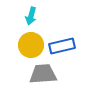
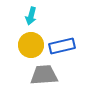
gray trapezoid: moved 1 px right, 1 px down
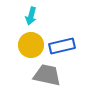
gray trapezoid: moved 3 px right; rotated 16 degrees clockwise
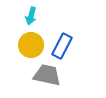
blue rectangle: rotated 50 degrees counterclockwise
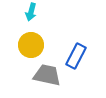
cyan arrow: moved 4 px up
blue rectangle: moved 14 px right, 10 px down
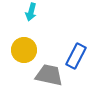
yellow circle: moved 7 px left, 5 px down
gray trapezoid: moved 2 px right
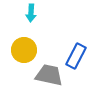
cyan arrow: moved 1 px down; rotated 12 degrees counterclockwise
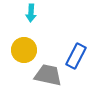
gray trapezoid: moved 1 px left
